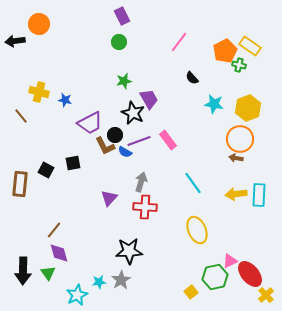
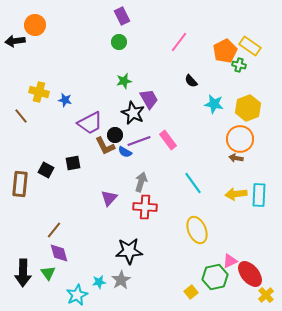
orange circle at (39, 24): moved 4 px left, 1 px down
black semicircle at (192, 78): moved 1 px left, 3 px down
black arrow at (23, 271): moved 2 px down
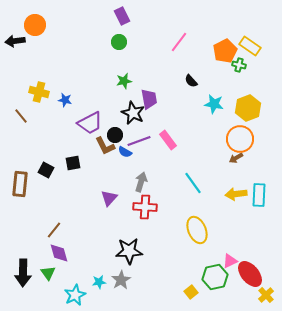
purple trapezoid at (149, 99): rotated 20 degrees clockwise
brown arrow at (236, 158): rotated 40 degrees counterclockwise
cyan star at (77, 295): moved 2 px left
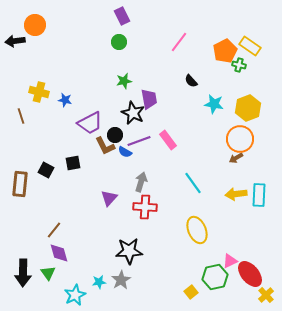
brown line at (21, 116): rotated 21 degrees clockwise
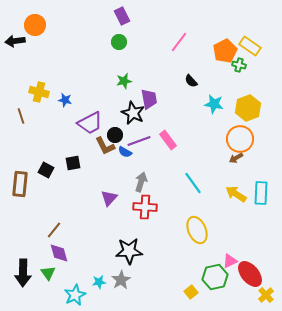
yellow arrow at (236, 194): rotated 40 degrees clockwise
cyan rectangle at (259, 195): moved 2 px right, 2 px up
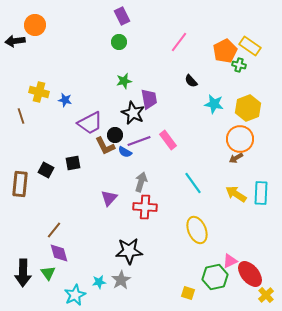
yellow square at (191, 292): moved 3 px left, 1 px down; rotated 32 degrees counterclockwise
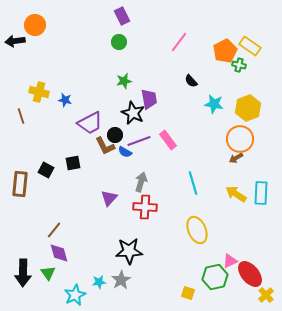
cyan line at (193, 183): rotated 20 degrees clockwise
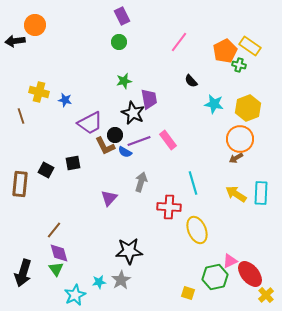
red cross at (145, 207): moved 24 px right
black arrow at (23, 273): rotated 16 degrees clockwise
green triangle at (48, 273): moved 8 px right, 4 px up
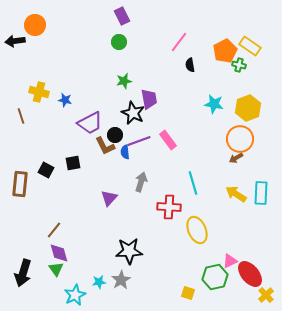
black semicircle at (191, 81): moved 1 px left, 16 px up; rotated 32 degrees clockwise
blue semicircle at (125, 152): rotated 56 degrees clockwise
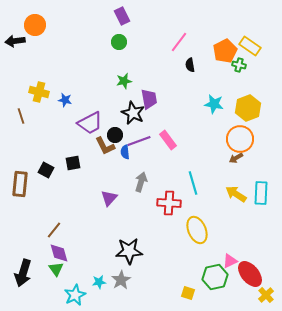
red cross at (169, 207): moved 4 px up
